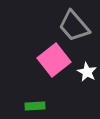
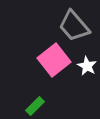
white star: moved 6 px up
green rectangle: rotated 42 degrees counterclockwise
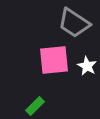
gray trapezoid: moved 3 px up; rotated 16 degrees counterclockwise
pink square: rotated 32 degrees clockwise
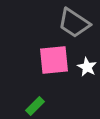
white star: moved 1 px down
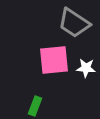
white star: moved 1 px left, 1 px down; rotated 24 degrees counterclockwise
green rectangle: rotated 24 degrees counterclockwise
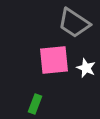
white star: rotated 18 degrees clockwise
green rectangle: moved 2 px up
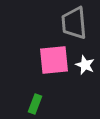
gray trapezoid: rotated 52 degrees clockwise
white star: moved 1 px left, 3 px up
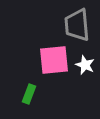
gray trapezoid: moved 3 px right, 2 px down
green rectangle: moved 6 px left, 10 px up
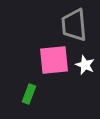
gray trapezoid: moved 3 px left
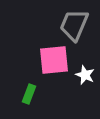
gray trapezoid: rotated 28 degrees clockwise
white star: moved 10 px down
